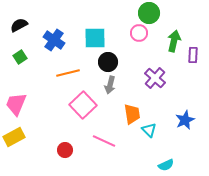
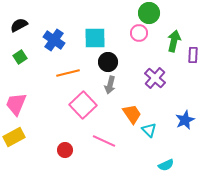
orange trapezoid: rotated 25 degrees counterclockwise
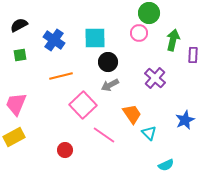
green arrow: moved 1 px left, 1 px up
green square: moved 2 px up; rotated 24 degrees clockwise
orange line: moved 7 px left, 3 px down
gray arrow: rotated 48 degrees clockwise
cyan triangle: moved 3 px down
pink line: moved 6 px up; rotated 10 degrees clockwise
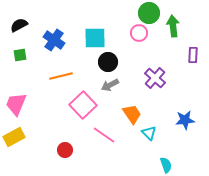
green arrow: moved 14 px up; rotated 20 degrees counterclockwise
blue star: rotated 18 degrees clockwise
cyan semicircle: rotated 84 degrees counterclockwise
